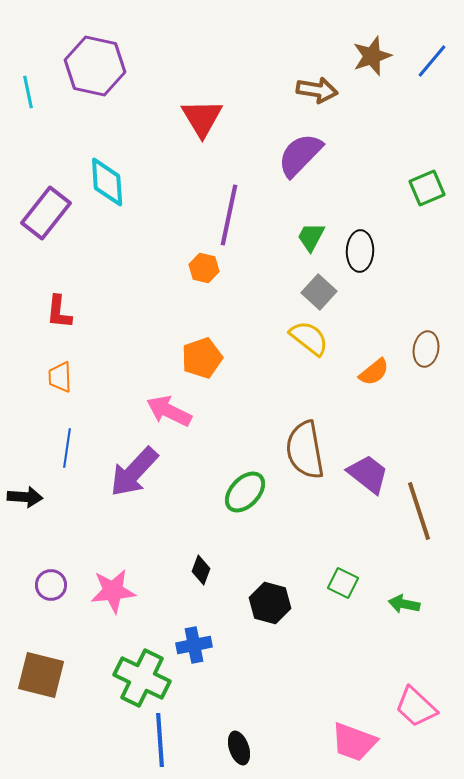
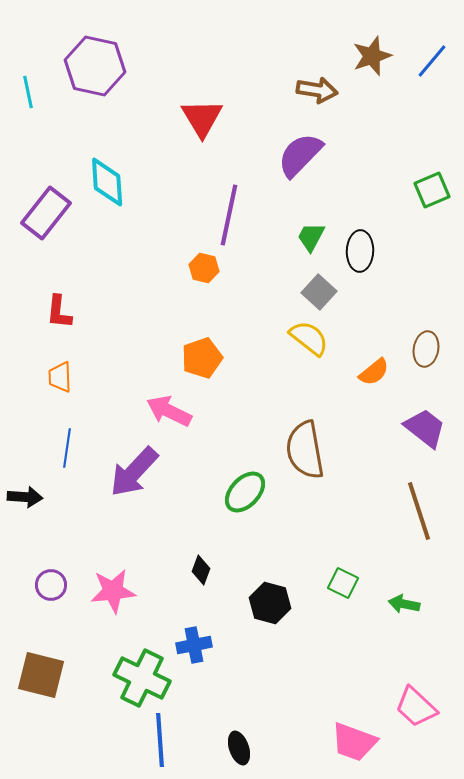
green square at (427, 188): moved 5 px right, 2 px down
purple trapezoid at (368, 474): moved 57 px right, 46 px up
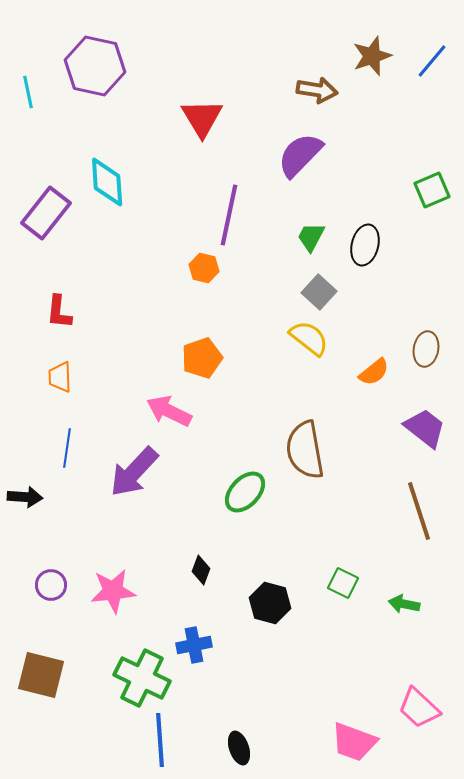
black ellipse at (360, 251): moved 5 px right, 6 px up; rotated 12 degrees clockwise
pink trapezoid at (416, 707): moved 3 px right, 1 px down
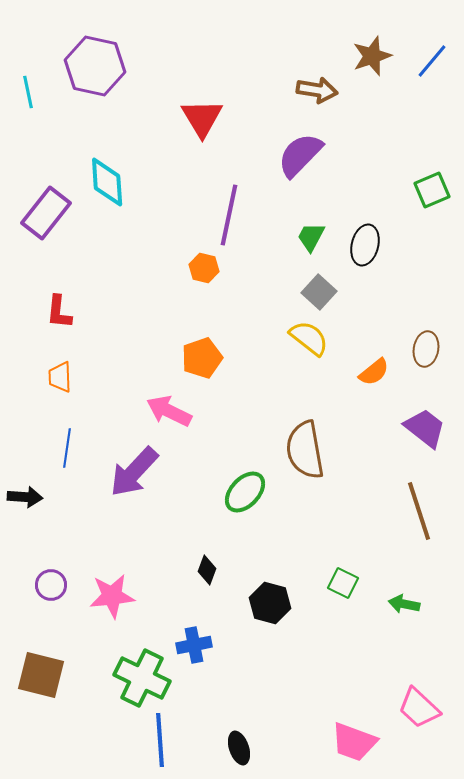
black diamond at (201, 570): moved 6 px right
pink star at (113, 591): moved 1 px left, 5 px down
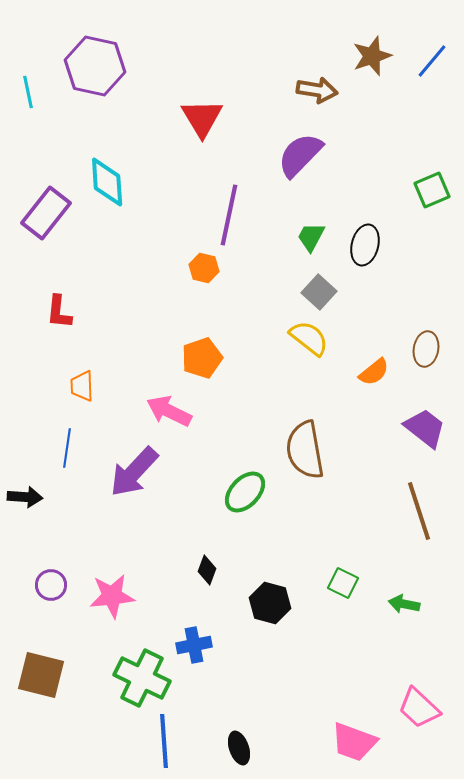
orange trapezoid at (60, 377): moved 22 px right, 9 px down
blue line at (160, 740): moved 4 px right, 1 px down
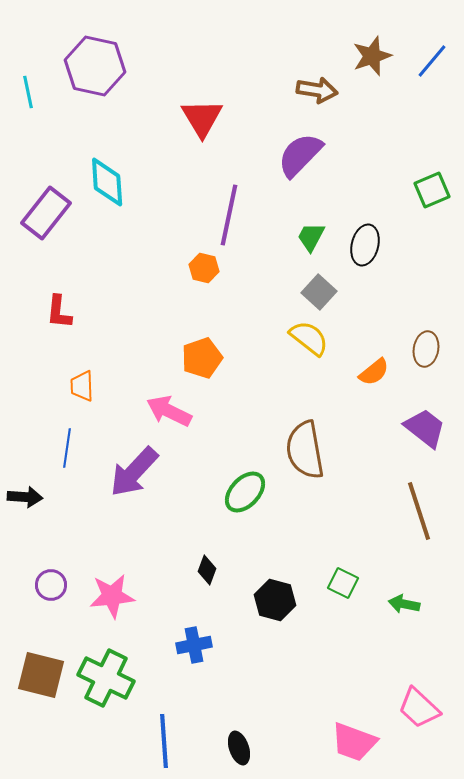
black hexagon at (270, 603): moved 5 px right, 3 px up
green cross at (142, 678): moved 36 px left
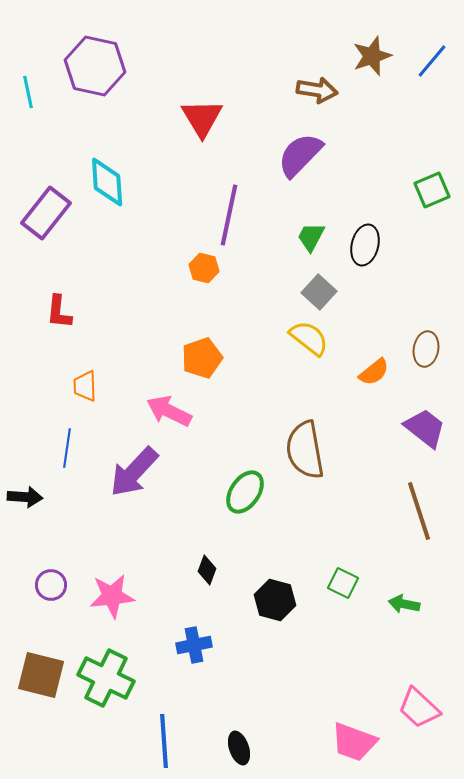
orange trapezoid at (82, 386): moved 3 px right
green ellipse at (245, 492): rotated 9 degrees counterclockwise
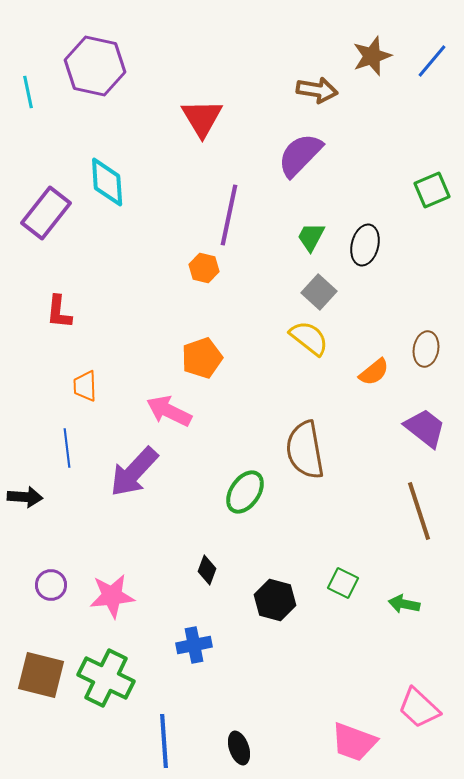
blue line at (67, 448): rotated 15 degrees counterclockwise
